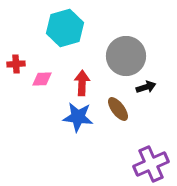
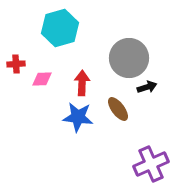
cyan hexagon: moved 5 px left
gray circle: moved 3 px right, 2 px down
black arrow: moved 1 px right
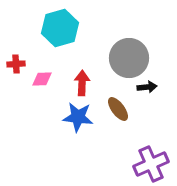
black arrow: rotated 12 degrees clockwise
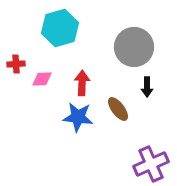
gray circle: moved 5 px right, 11 px up
black arrow: rotated 96 degrees clockwise
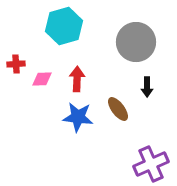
cyan hexagon: moved 4 px right, 2 px up
gray circle: moved 2 px right, 5 px up
red arrow: moved 5 px left, 4 px up
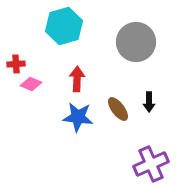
pink diamond: moved 11 px left, 5 px down; rotated 25 degrees clockwise
black arrow: moved 2 px right, 15 px down
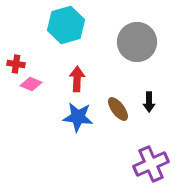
cyan hexagon: moved 2 px right, 1 px up
gray circle: moved 1 px right
red cross: rotated 12 degrees clockwise
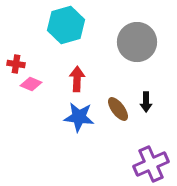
black arrow: moved 3 px left
blue star: moved 1 px right
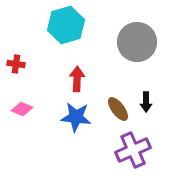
pink diamond: moved 9 px left, 25 px down
blue star: moved 3 px left
purple cross: moved 18 px left, 14 px up
